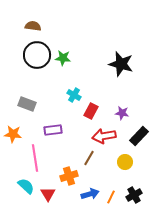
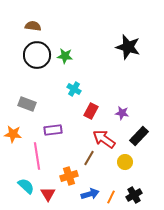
green star: moved 2 px right, 2 px up
black star: moved 7 px right, 17 px up
cyan cross: moved 6 px up
red arrow: moved 3 px down; rotated 45 degrees clockwise
pink line: moved 2 px right, 2 px up
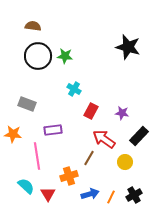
black circle: moved 1 px right, 1 px down
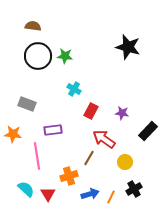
black rectangle: moved 9 px right, 5 px up
cyan semicircle: moved 3 px down
black cross: moved 6 px up
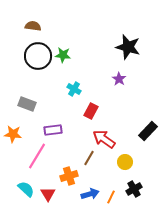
green star: moved 2 px left, 1 px up
purple star: moved 3 px left, 34 px up; rotated 24 degrees clockwise
pink line: rotated 40 degrees clockwise
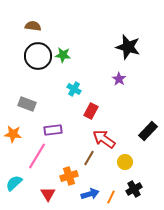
cyan semicircle: moved 12 px left, 6 px up; rotated 84 degrees counterclockwise
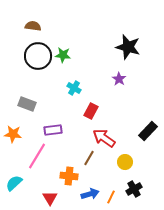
cyan cross: moved 1 px up
red arrow: moved 1 px up
orange cross: rotated 24 degrees clockwise
red triangle: moved 2 px right, 4 px down
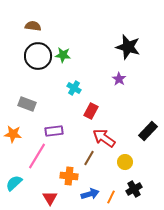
purple rectangle: moved 1 px right, 1 px down
